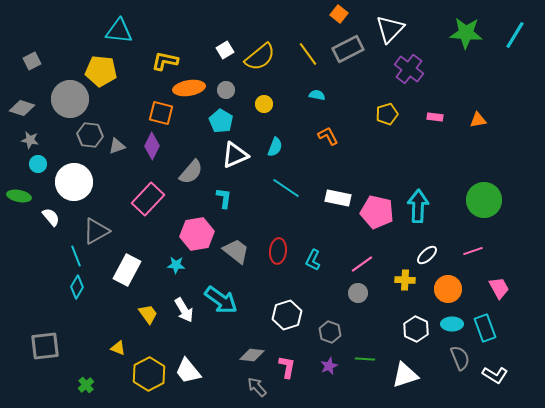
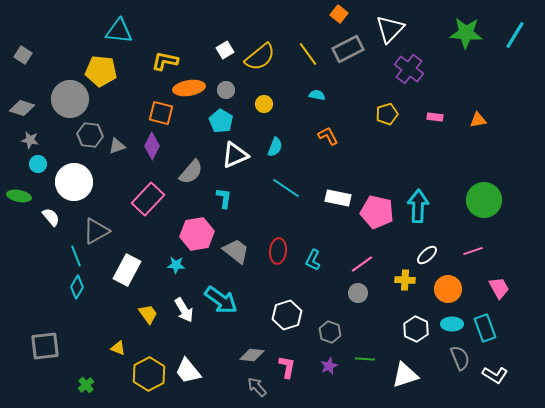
gray square at (32, 61): moved 9 px left, 6 px up; rotated 30 degrees counterclockwise
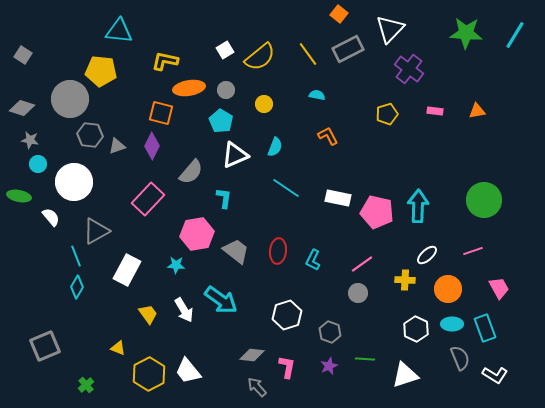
pink rectangle at (435, 117): moved 6 px up
orange triangle at (478, 120): moved 1 px left, 9 px up
gray square at (45, 346): rotated 16 degrees counterclockwise
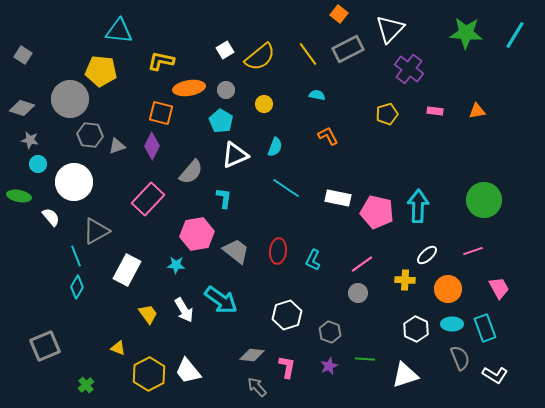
yellow L-shape at (165, 61): moved 4 px left
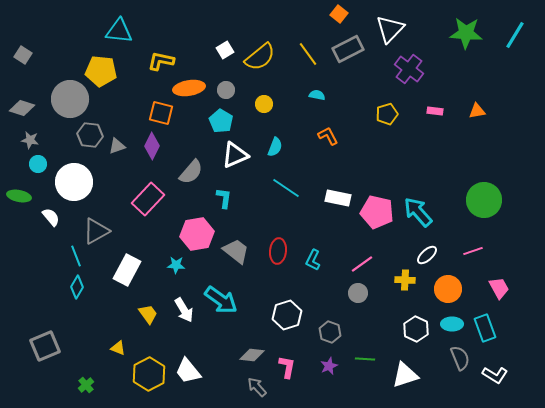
cyan arrow at (418, 206): moved 6 px down; rotated 44 degrees counterclockwise
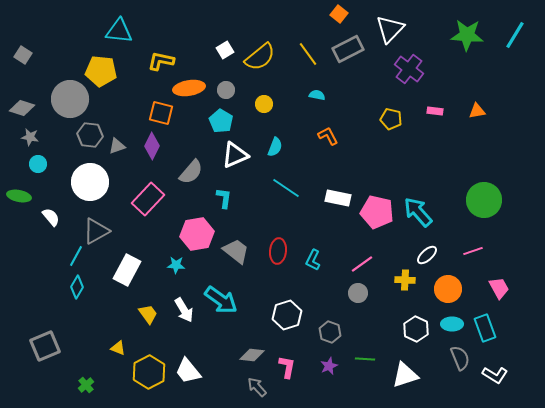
green star at (466, 33): moved 1 px right, 2 px down
yellow pentagon at (387, 114): moved 4 px right, 5 px down; rotated 30 degrees clockwise
gray star at (30, 140): moved 3 px up
white circle at (74, 182): moved 16 px right
cyan line at (76, 256): rotated 50 degrees clockwise
yellow hexagon at (149, 374): moved 2 px up
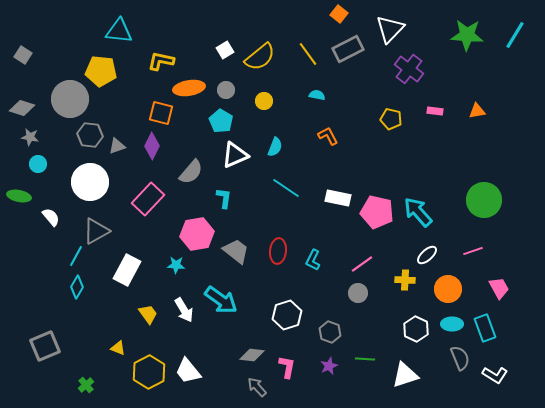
yellow circle at (264, 104): moved 3 px up
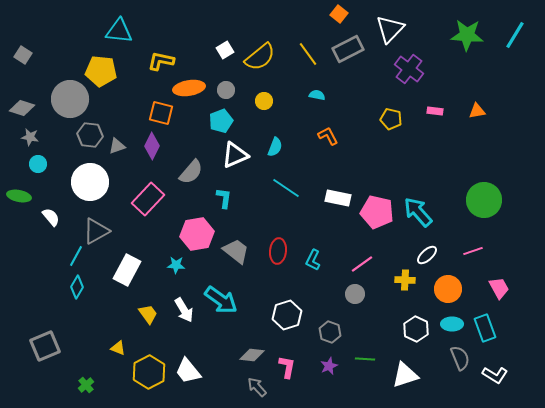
cyan pentagon at (221, 121): rotated 20 degrees clockwise
gray circle at (358, 293): moved 3 px left, 1 px down
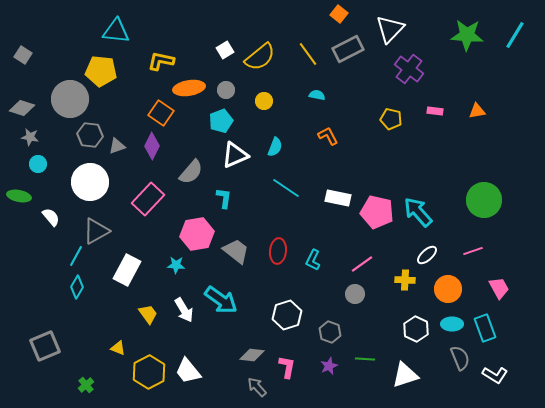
cyan triangle at (119, 31): moved 3 px left
orange square at (161, 113): rotated 20 degrees clockwise
